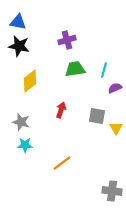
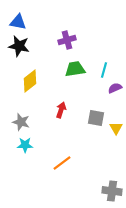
gray square: moved 1 px left, 2 px down
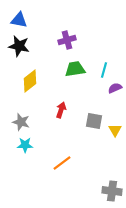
blue triangle: moved 1 px right, 2 px up
gray square: moved 2 px left, 3 px down
yellow triangle: moved 1 px left, 2 px down
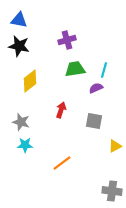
purple semicircle: moved 19 px left
yellow triangle: moved 16 px down; rotated 32 degrees clockwise
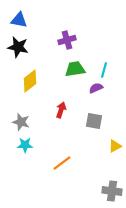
black star: moved 1 px left, 1 px down
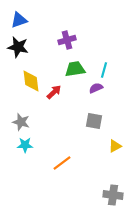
blue triangle: rotated 30 degrees counterclockwise
yellow diamond: moved 1 px right; rotated 60 degrees counterclockwise
red arrow: moved 7 px left, 18 px up; rotated 28 degrees clockwise
gray cross: moved 1 px right, 4 px down
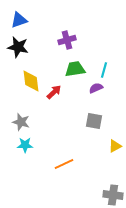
orange line: moved 2 px right, 1 px down; rotated 12 degrees clockwise
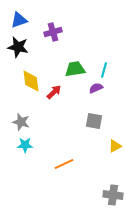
purple cross: moved 14 px left, 8 px up
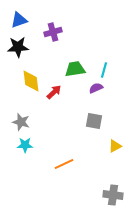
black star: rotated 15 degrees counterclockwise
